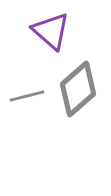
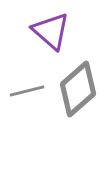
gray line: moved 5 px up
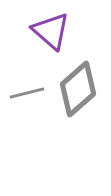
gray line: moved 2 px down
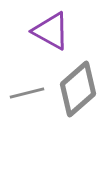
purple triangle: rotated 12 degrees counterclockwise
